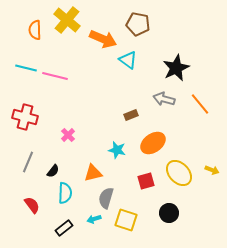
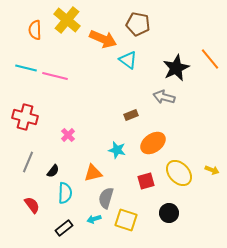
gray arrow: moved 2 px up
orange line: moved 10 px right, 45 px up
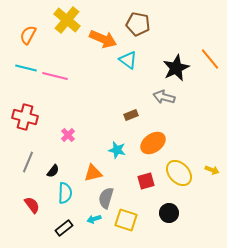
orange semicircle: moved 7 px left, 5 px down; rotated 30 degrees clockwise
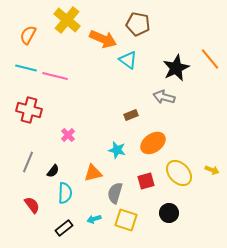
red cross: moved 4 px right, 7 px up
gray semicircle: moved 9 px right, 5 px up
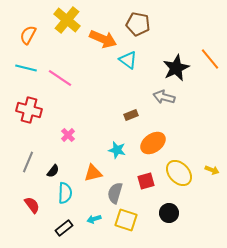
pink line: moved 5 px right, 2 px down; rotated 20 degrees clockwise
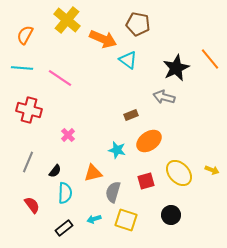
orange semicircle: moved 3 px left
cyan line: moved 4 px left; rotated 10 degrees counterclockwise
orange ellipse: moved 4 px left, 2 px up
black semicircle: moved 2 px right
gray semicircle: moved 2 px left, 1 px up
black circle: moved 2 px right, 2 px down
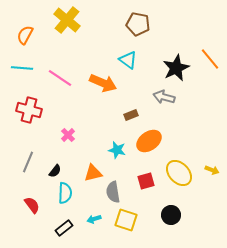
orange arrow: moved 44 px down
gray semicircle: rotated 25 degrees counterclockwise
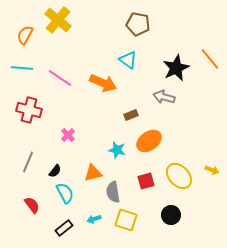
yellow cross: moved 9 px left
yellow ellipse: moved 3 px down
cyan semicircle: rotated 30 degrees counterclockwise
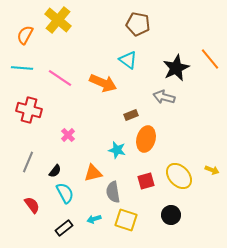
orange ellipse: moved 3 px left, 2 px up; rotated 40 degrees counterclockwise
